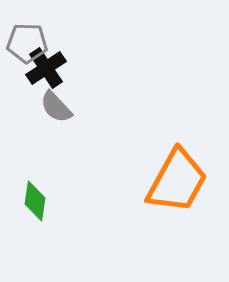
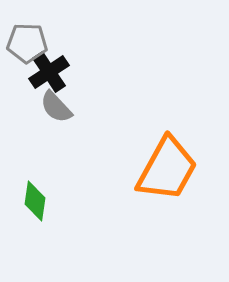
black cross: moved 3 px right, 4 px down
orange trapezoid: moved 10 px left, 12 px up
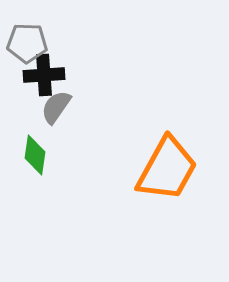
black cross: moved 5 px left, 3 px down; rotated 30 degrees clockwise
gray semicircle: rotated 78 degrees clockwise
green diamond: moved 46 px up
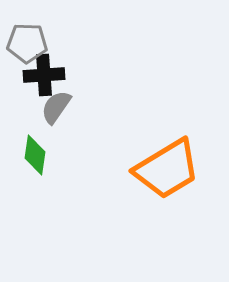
orange trapezoid: rotated 30 degrees clockwise
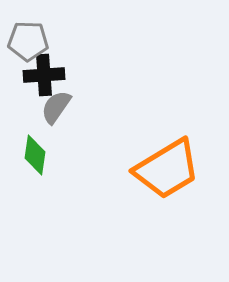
gray pentagon: moved 1 px right, 2 px up
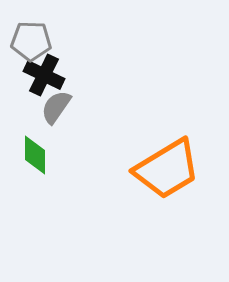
gray pentagon: moved 3 px right
black cross: rotated 30 degrees clockwise
green diamond: rotated 9 degrees counterclockwise
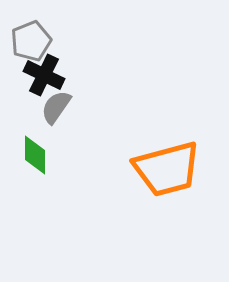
gray pentagon: rotated 24 degrees counterclockwise
orange trapezoid: rotated 16 degrees clockwise
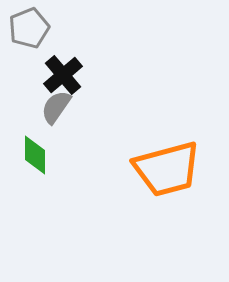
gray pentagon: moved 2 px left, 13 px up
black cross: moved 19 px right; rotated 24 degrees clockwise
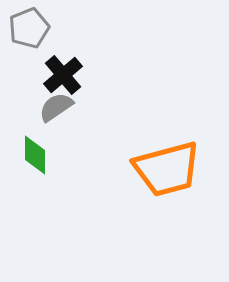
gray semicircle: rotated 21 degrees clockwise
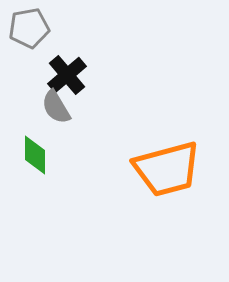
gray pentagon: rotated 12 degrees clockwise
black cross: moved 4 px right
gray semicircle: rotated 87 degrees counterclockwise
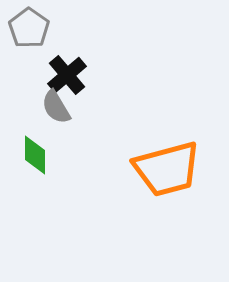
gray pentagon: rotated 27 degrees counterclockwise
